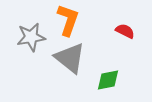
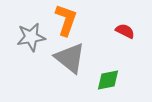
orange L-shape: moved 2 px left
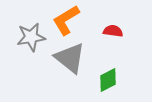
orange L-shape: rotated 140 degrees counterclockwise
red semicircle: moved 12 px left; rotated 18 degrees counterclockwise
green diamond: rotated 15 degrees counterclockwise
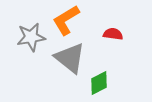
red semicircle: moved 3 px down
green diamond: moved 9 px left, 3 px down
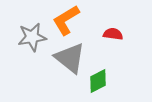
gray star: moved 1 px right
green diamond: moved 1 px left, 2 px up
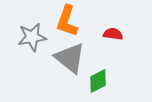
orange L-shape: moved 1 px right, 1 px down; rotated 40 degrees counterclockwise
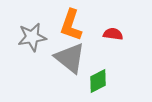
orange L-shape: moved 4 px right, 4 px down
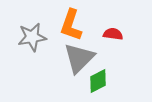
gray triangle: moved 9 px right; rotated 36 degrees clockwise
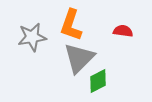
red semicircle: moved 10 px right, 3 px up
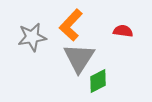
orange L-shape: rotated 24 degrees clockwise
gray triangle: rotated 12 degrees counterclockwise
